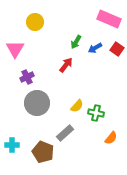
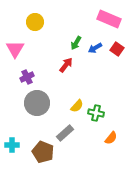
green arrow: moved 1 px down
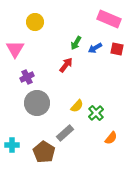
red square: rotated 24 degrees counterclockwise
green cross: rotated 35 degrees clockwise
brown pentagon: moved 1 px right; rotated 10 degrees clockwise
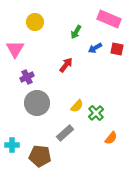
green arrow: moved 11 px up
brown pentagon: moved 4 px left, 4 px down; rotated 25 degrees counterclockwise
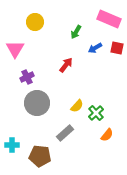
red square: moved 1 px up
orange semicircle: moved 4 px left, 3 px up
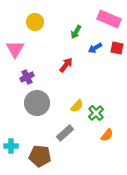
cyan cross: moved 1 px left, 1 px down
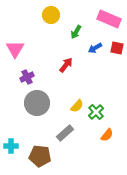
yellow circle: moved 16 px right, 7 px up
green cross: moved 1 px up
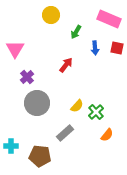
blue arrow: rotated 64 degrees counterclockwise
purple cross: rotated 16 degrees counterclockwise
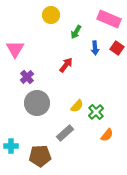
red square: rotated 24 degrees clockwise
brown pentagon: rotated 10 degrees counterclockwise
